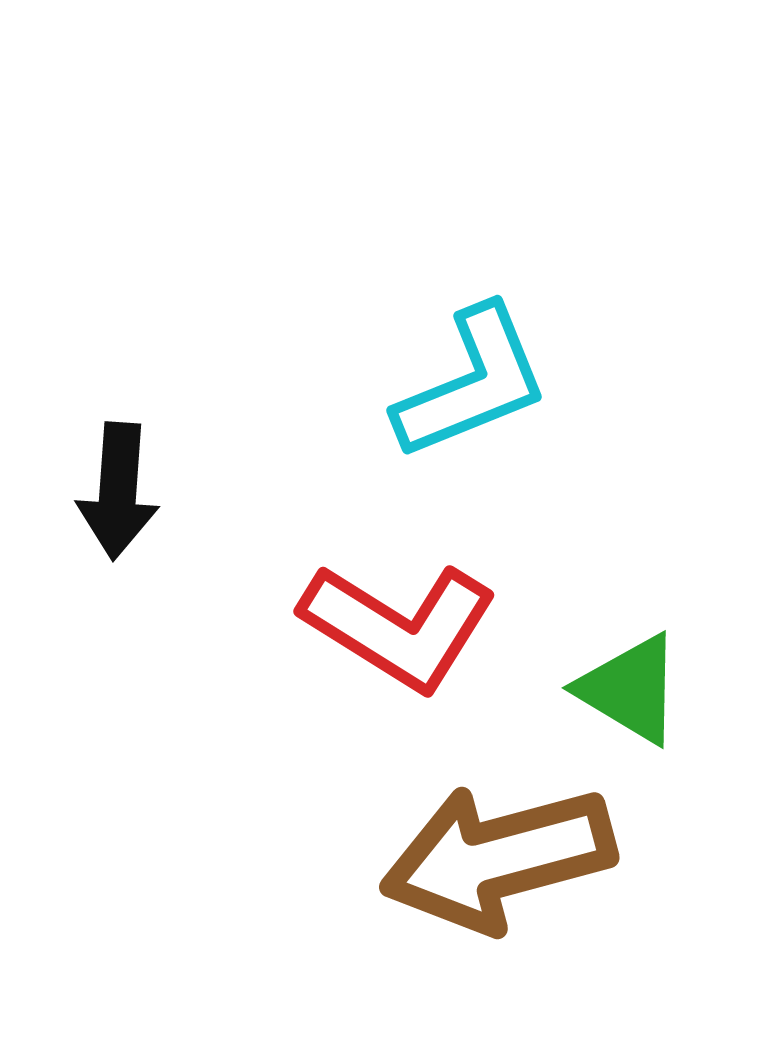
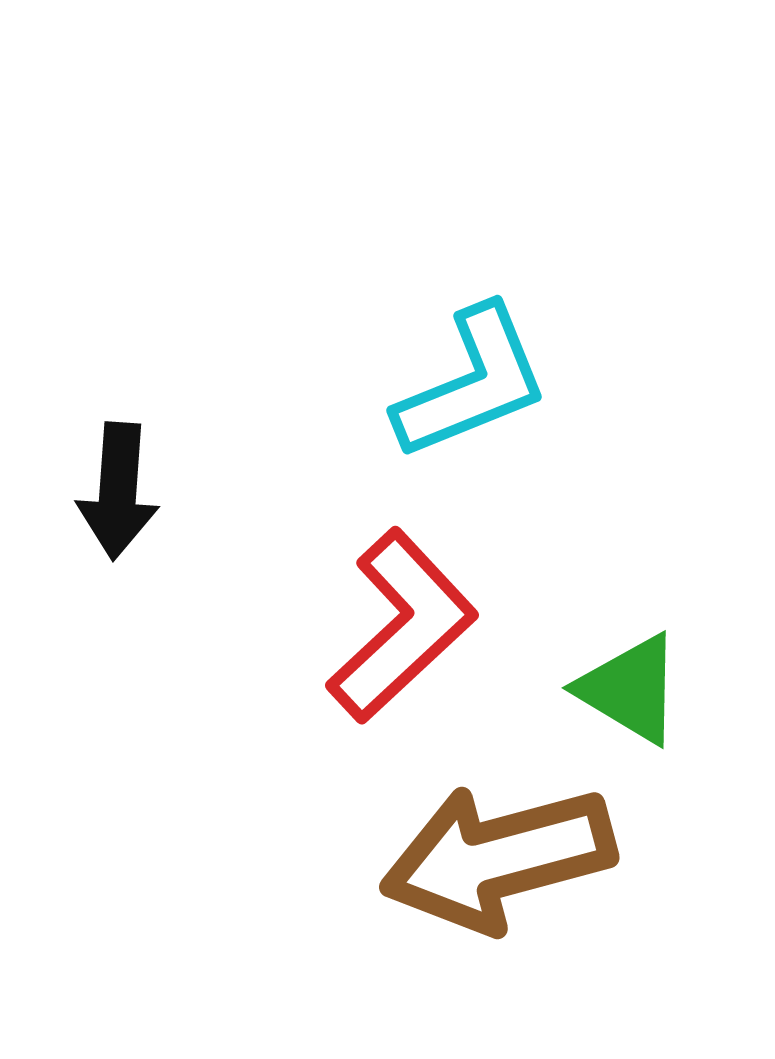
red L-shape: moved 3 px right; rotated 75 degrees counterclockwise
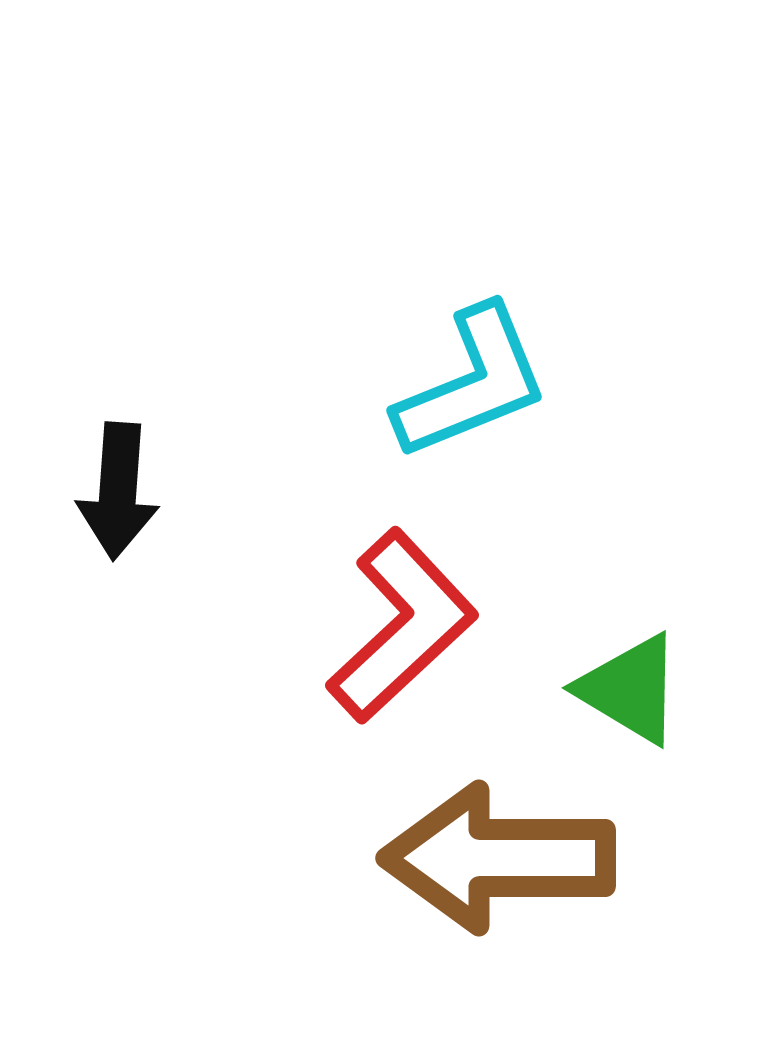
brown arrow: rotated 15 degrees clockwise
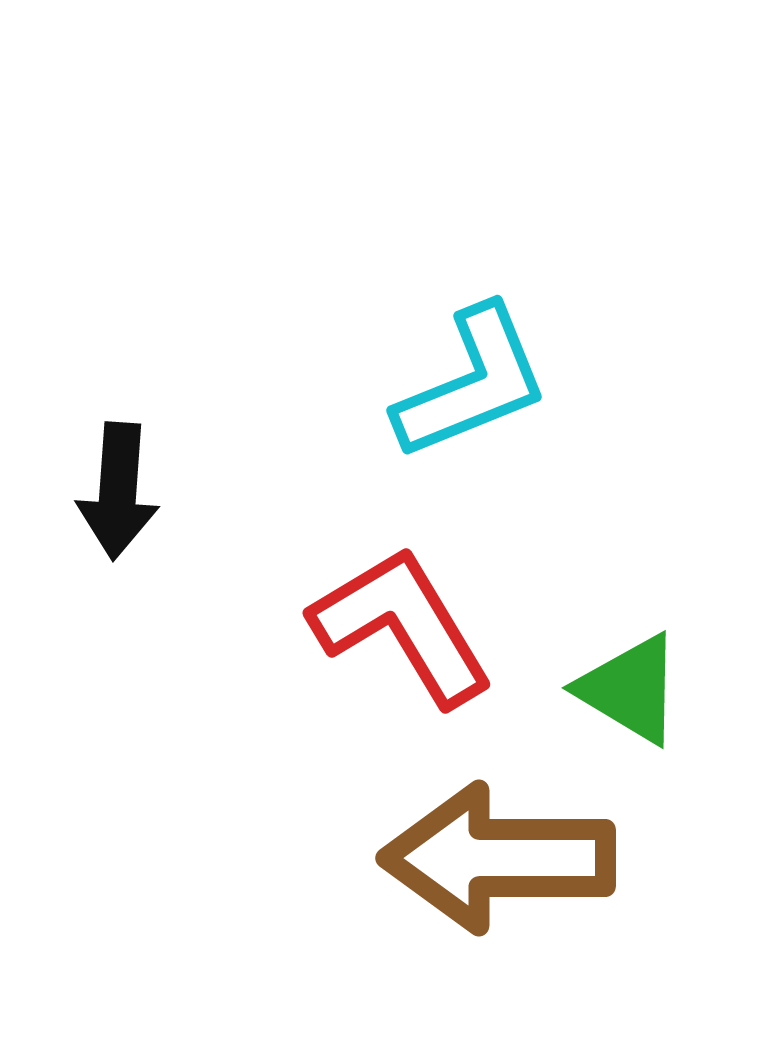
red L-shape: rotated 78 degrees counterclockwise
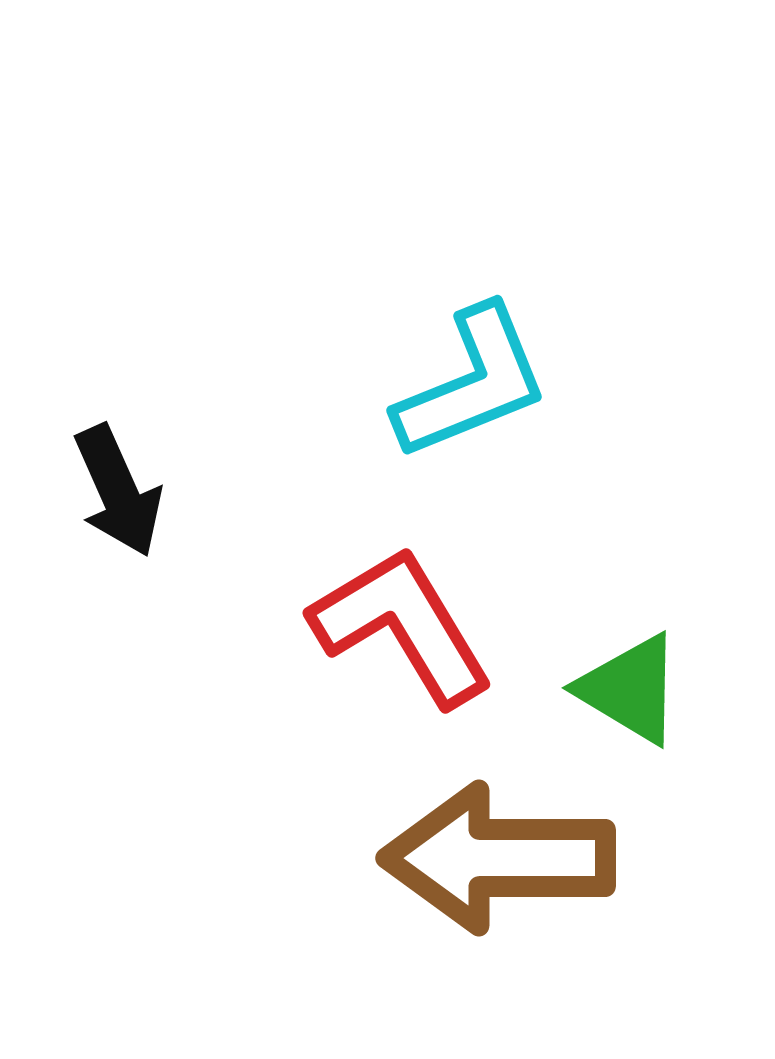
black arrow: rotated 28 degrees counterclockwise
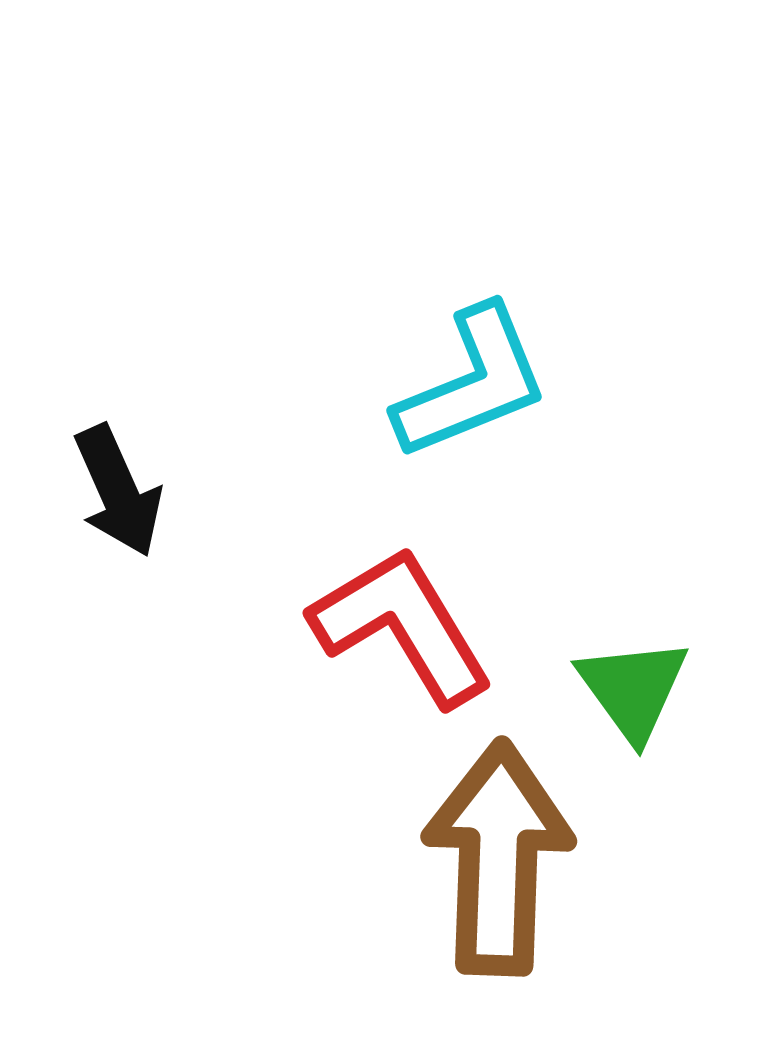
green triangle: moved 3 px right; rotated 23 degrees clockwise
brown arrow: rotated 92 degrees clockwise
